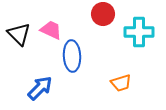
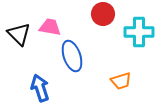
pink trapezoid: moved 1 px left, 3 px up; rotated 15 degrees counterclockwise
blue ellipse: rotated 16 degrees counterclockwise
orange trapezoid: moved 2 px up
blue arrow: rotated 64 degrees counterclockwise
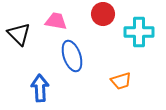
pink trapezoid: moved 6 px right, 6 px up
blue arrow: rotated 16 degrees clockwise
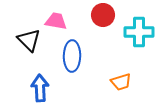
red circle: moved 1 px down
black triangle: moved 10 px right, 6 px down
blue ellipse: rotated 20 degrees clockwise
orange trapezoid: moved 1 px down
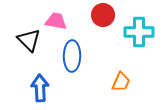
orange trapezoid: rotated 50 degrees counterclockwise
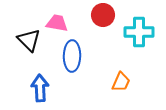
pink trapezoid: moved 1 px right, 2 px down
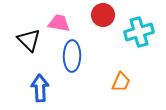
pink trapezoid: moved 2 px right
cyan cross: rotated 16 degrees counterclockwise
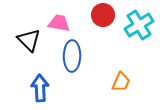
cyan cross: moved 7 px up; rotated 16 degrees counterclockwise
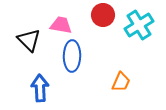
pink trapezoid: moved 2 px right, 2 px down
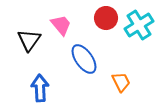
red circle: moved 3 px right, 3 px down
pink trapezoid: rotated 40 degrees clockwise
black triangle: rotated 20 degrees clockwise
blue ellipse: moved 12 px right, 3 px down; rotated 36 degrees counterclockwise
orange trapezoid: rotated 50 degrees counterclockwise
